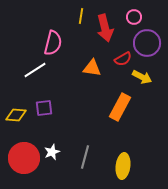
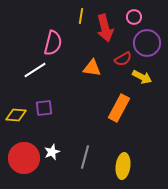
orange rectangle: moved 1 px left, 1 px down
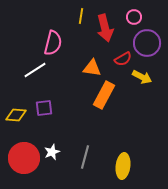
orange rectangle: moved 15 px left, 13 px up
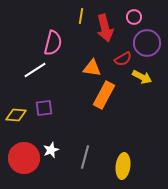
white star: moved 1 px left, 2 px up
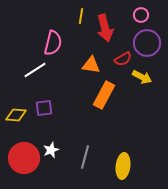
pink circle: moved 7 px right, 2 px up
orange triangle: moved 1 px left, 3 px up
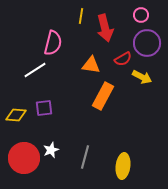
orange rectangle: moved 1 px left, 1 px down
